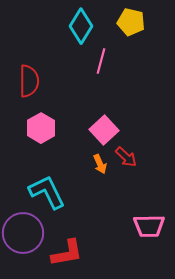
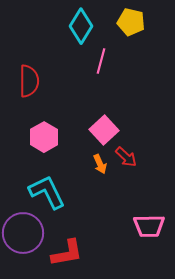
pink hexagon: moved 3 px right, 9 px down
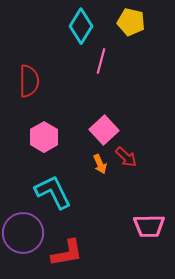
cyan L-shape: moved 6 px right
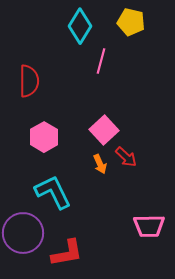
cyan diamond: moved 1 px left
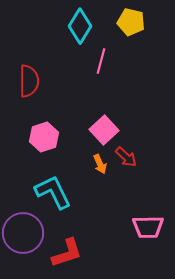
pink hexagon: rotated 12 degrees clockwise
pink trapezoid: moved 1 px left, 1 px down
red L-shape: rotated 8 degrees counterclockwise
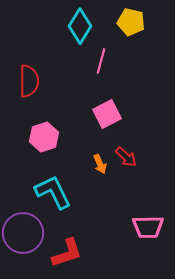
pink square: moved 3 px right, 16 px up; rotated 16 degrees clockwise
